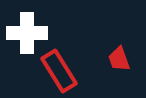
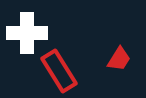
red trapezoid: rotated 128 degrees counterclockwise
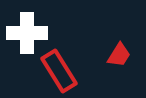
red trapezoid: moved 4 px up
